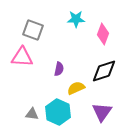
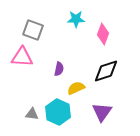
black diamond: moved 2 px right
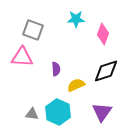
purple semicircle: moved 3 px left; rotated 16 degrees counterclockwise
yellow semicircle: moved 3 px up
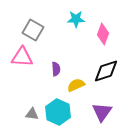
gray square: rotated 10 degrees clockwise
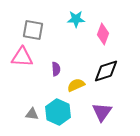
gray square: rotated 20 degrees counterclockwise
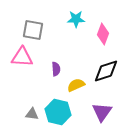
cyan hexagon: rotated 10 degrees counterclockwise
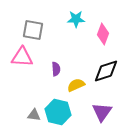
gray triangle: moved 2 px right, 1 px down
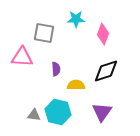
gray square: moved 11 px right, 3 px down
yellow semicircle: rotated 24 degrees clockwise
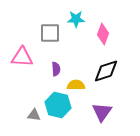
gray square: moved 6 px right; rotated 10 degrees counterclockwise
cyan hexagon: moved 7 px up
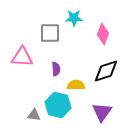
cyan star: moved 2 px left, 1 px up
